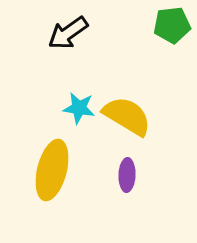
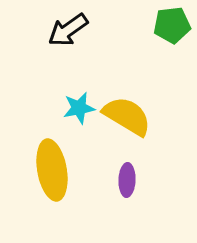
black arrow: moved 3 px up
cyan star: rotated 20 degrees counterclockwise
yellow ellipse: rotated 24 degrees counterclockwise
purple ellipse: moved 5 px down
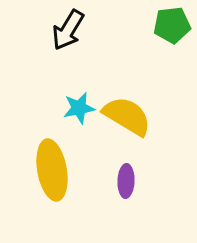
black arrow: rotated 24 degrees counterclockwise
purple ellipse: moved 1 px left, 1 px down
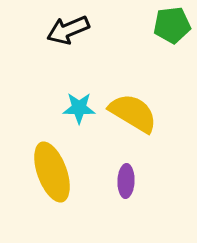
black arrow: rotated 36 degrees clockwise
cyan star: rotated 12 degrees clockwise
yellow semicircle: moved 6 px right, 3 px up
yellow ellipse: moved 2 px down; rotated 10 degrees counterclockwise
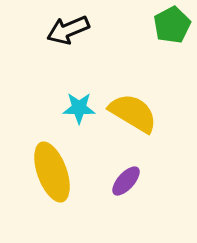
green pentagon: rotated 21 degrees counterclockwise
purple ellipse: rotated 40 degrees clockwise
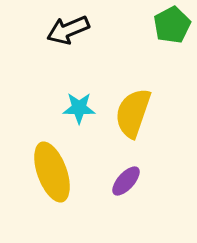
yellow semicircle: rotated 102 degrees counterclockwise
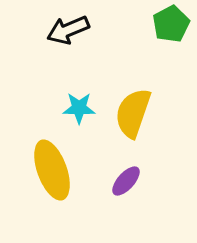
green pentagon: moved 1 px left, 1 px up
yellow ellipse: moved 2 px up
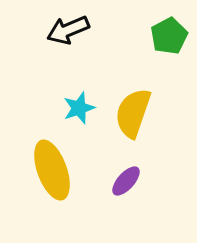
green pentagon: moved 2 px left, 12 px down
cyan star: rotated 20 degrees counterclockwise
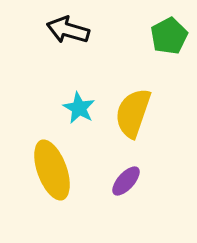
black arrow: rotated 39 degrees clockwise
cyan star: rotated 24 degrees counterclockwise
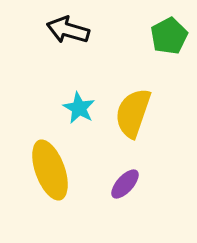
yellow ellipse: moved 2 px left
purple ellipse: moved 1 px left, 3 px down
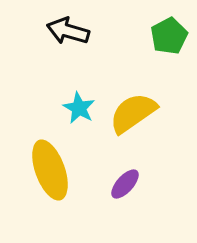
black arrow: moved 1 px down
yellow semicircle: rotated 36 degrees clockwise
